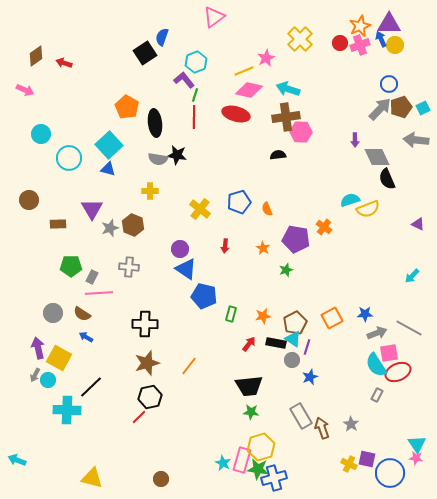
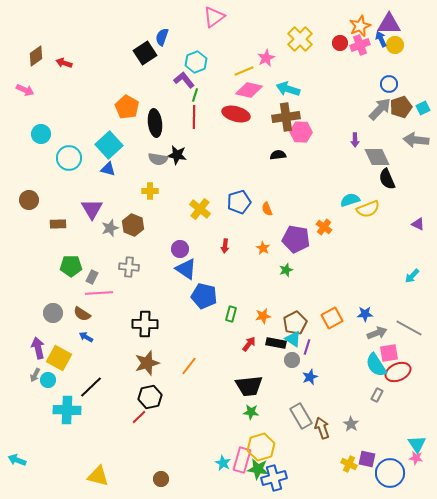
yellow triangle at (92, 478): moved 6 px right, 2 px up
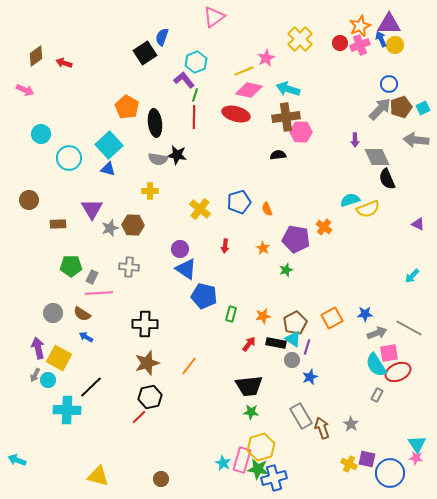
brown hexagon at (133, 225): rotated 20 degrees counterclockwise
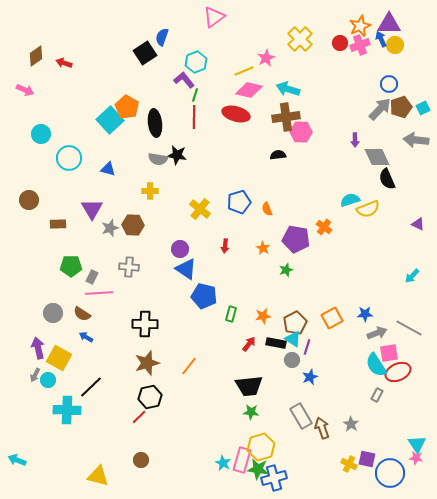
cyan square at (109, 145): moved 1 px right, 25 px up
brown circle at (161, 479): moved 20 px left, 19 px up
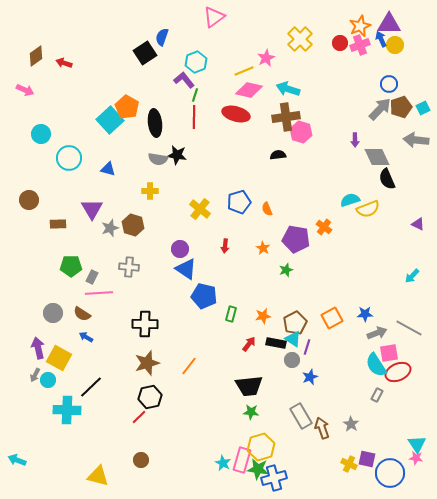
pink hexagon at (301, 132): rotated 15 degrees clockwise
brown hexagon at (133, 225): rotated 15 degrees clockwise
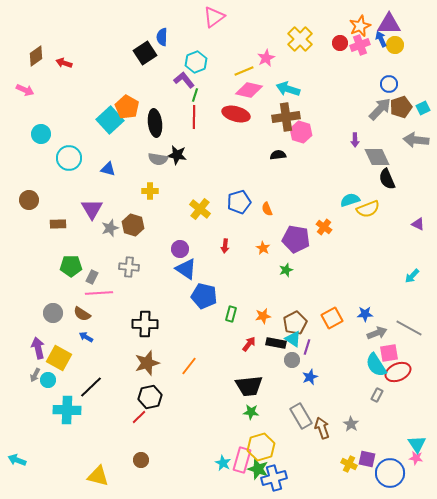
blue semicircle at (162, 37): rotated 18 degrees counterclockwise
green star at (258, 469): rotated 10 degrees clockwise
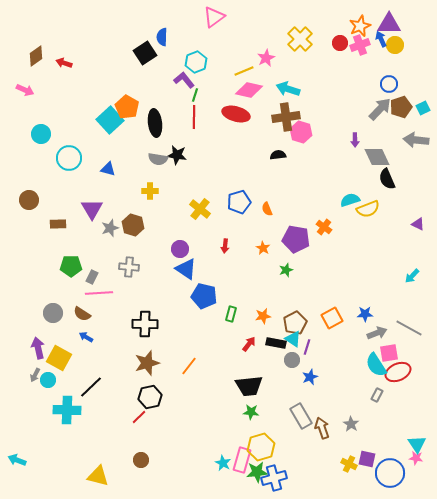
green star at (258, 469): moved 1 px left, 3 px down; rotated 25 degrees counterclockwise
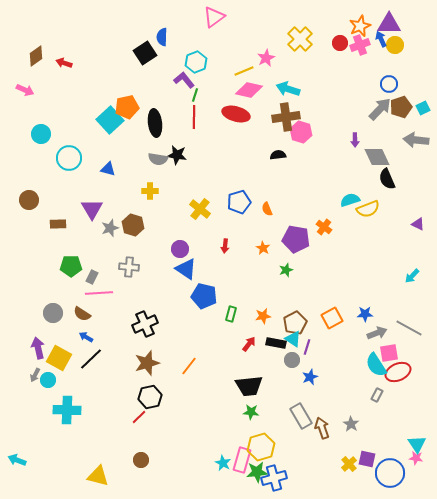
orange pentagon at (127, 107): rotated 30 degrees clockwise
black cross at (145, 324): rotated 25 degrees counterclockwise
black line at (91, 387): moved 28 px up
yellow cross at (349, 464): rotated 21 degrees clockwise
